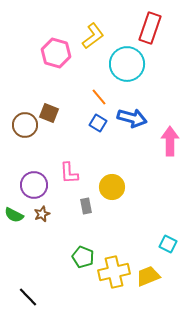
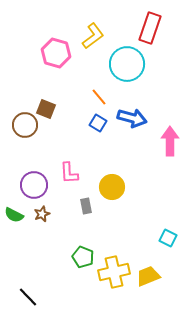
brown square: moved 3 px left, 4 px up
cyan square: moved 6 px up
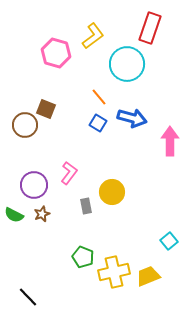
pink L-shape: rotated 140 degrees counterclockwise
yellow circle: moved 5 px down
cyan square: moved 1 px right, 3 px down; rotated 24 degrees clockwise
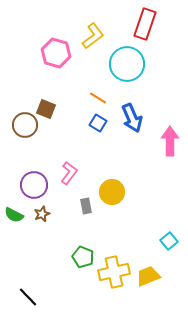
red rectangle: moved 5 px left, 4 px up
orange line: moved 1 px left, 1 px down; rotated 18 degrees counterclockwise
blue arrow: rotated 52 degrees clockwise
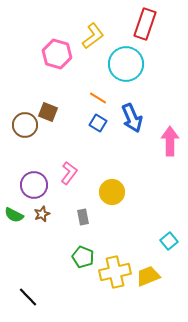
pink hexagon: moved 1 px right, 1 px down
cyan circle: moved 1 px left
brown square: moved 2 px right, 3 px down
gray rectangle: moved 3 px left, 11 px down
yellow cross: moved 1 px right
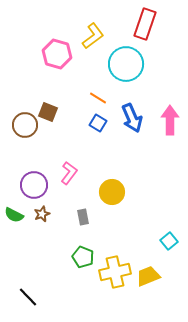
pink arrow: moved 21 px up
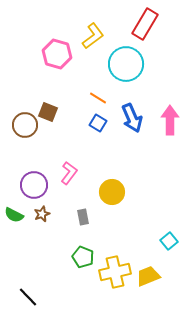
red rectangle: rotated 12 degrees clockwise
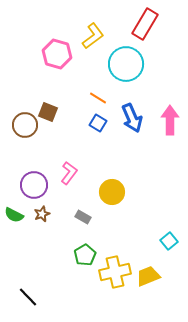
gray rectangle: rotated 49 degrees counterclockwise
green pentagon: moved 2 px right, 2 px up; rotated 20 degrees clockwise
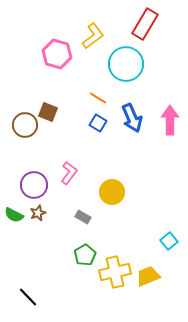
brown star: moved 4 px left, 1 px up
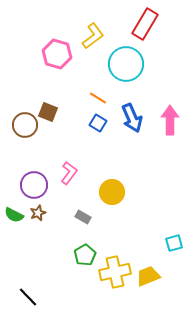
cyan square: moved 5 px right, 2 px down; rotated 24 degrees clockwise
